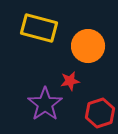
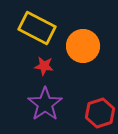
yellow rectangle: moved 2 px left; rotated 12 degrees clockwise
orange circle: moved 5 px left
red star: moved 26 px left, 15 px up; rotated 18 degrees clockwise
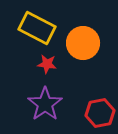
orange circle: moved 3 px up
red star: moved 3 px right, 2 px up
red hexagon: rotated 8 degrees clockwise
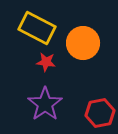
red star: moved 1 px left, 2 px up
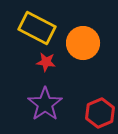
red hexagon: rotated 12 degrees counterclockwise
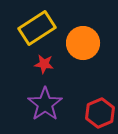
yellow rectangle: rotated 60 degrees counterclockwise
red star: moved 2 px left, 2 px down
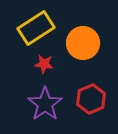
yellow rectangle: moved 1 px left
red hexagon: moved 9 px left, 14 px up
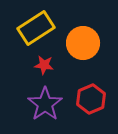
red star: moved 1 px down
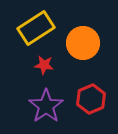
purple star: moved 1 px right, 2 px down
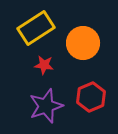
red hexagon: moved 2 px up
purple star: rotated 16 degrees clockwise
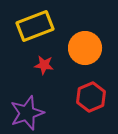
yellow rectangle: moved 1 px left, 2 px up; rotated 12 degrees clockwise
orange circle: moved 2 px right, 5 px down
purple star: moved 19 px left, 7 px down
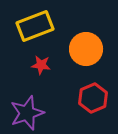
orange circle: moved 1 px right, 1 px down
red star: moved 3 px left
red hexagon: moved 2 px right, 1 px down
